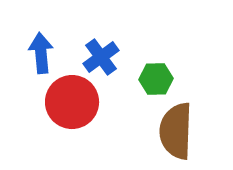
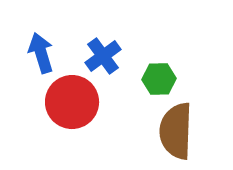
blue arrow: rotated 12 degrees counterclockwise
blue cross: moved 2 px right, 1 px up
green hexagon: moved 3 px right
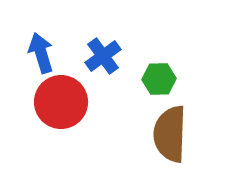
red circle: moved 11 px left
brown semicircle: moved 6 px left, 3 px down
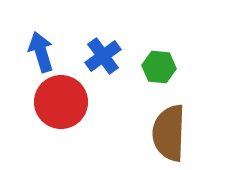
blue arrow: moved 1 px up
green hexagon: moved 12 px up; rotated 8 degrees clockwise
brown semicircle: moved 1 px left, 1 px up
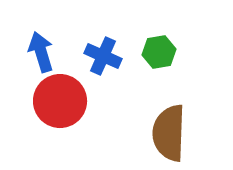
blue cross: rotated 30 degrees counterclockwise
green hexagon: moved 15 px up; rotated 16 degrees counterclockwise
red circle: moved 1 px left, 1 px up
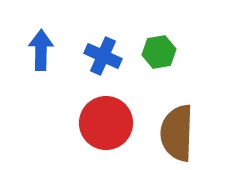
blue arrow: moved 2 px up; rotated 18 degrees clockwise
red circle: moved 46 px right, 22 px down
brown semicircle: moved 8 px right
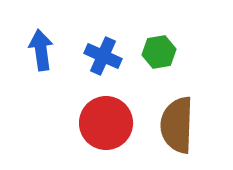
blue arrow: rotated 9 degrees counterclockwise
brown semicircle: moved 8 px up
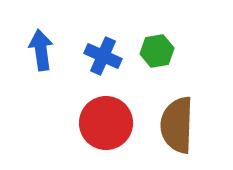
green hexagon: moved 2 px left, 1 px up
